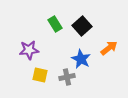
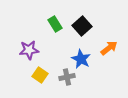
yellow square: rotated 21 degrees clockwise
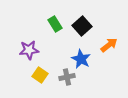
orange arrow: moved 3 px up
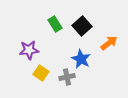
orange arrow: moved 2 px up
yellow square: moved 1 px right, 2 px up
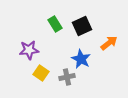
black square: rotated 18 degrees clockwise
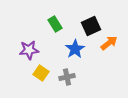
black square: moved 9 px right
blue star: moved 6 px left, 10 px up; rotated 12 degrees clockwise
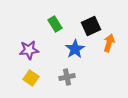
orange arrow: rotated 36 degrees counterclockwise
yellow square: moved 10 px left, 5 px down
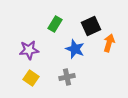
green rectangle: rotated 63 degrees clockwise
blue star: rotated 18 degrees counterclockwise
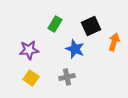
orange arrow: moved 5 px right, 1 px up
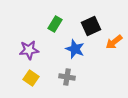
orange arrow: rotated 144 degrees counterclockwise
gray cross: rotated 21 degrees clockwise
